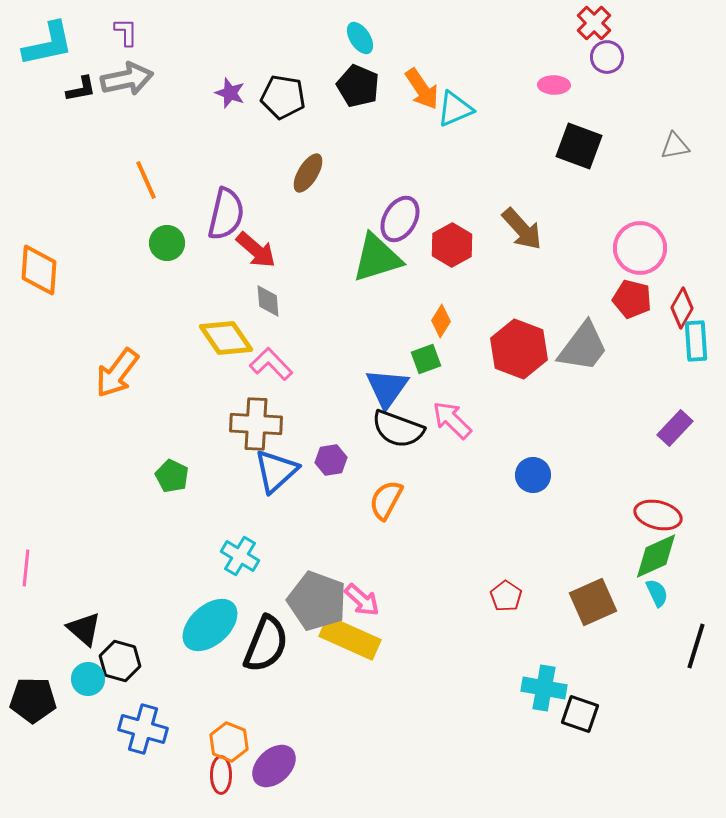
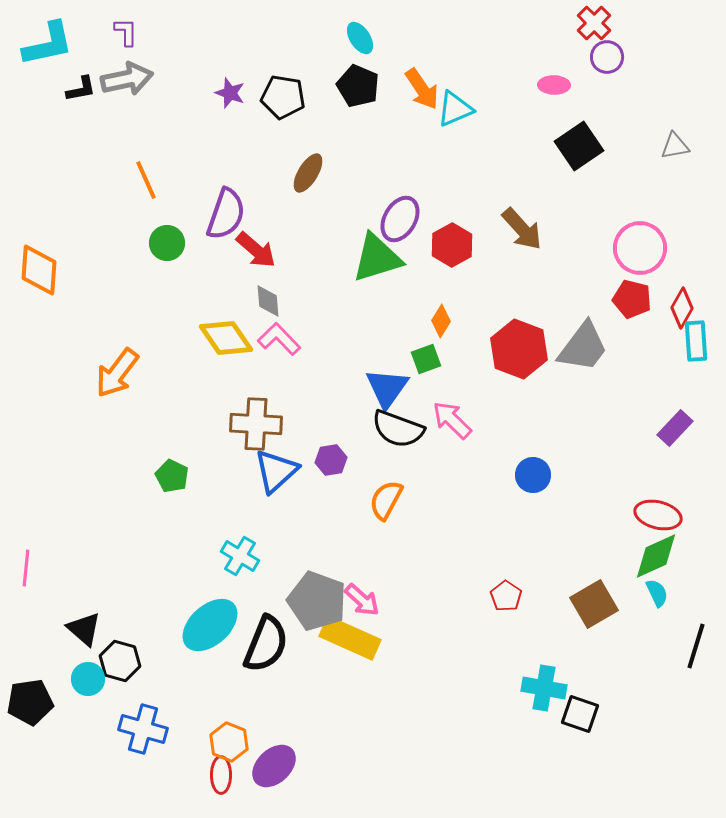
black square at (579, 146): rotated 36 degrees clockwise
purple semicircle at (226, 214): rotated 6 degrees clockwise
pink L-shape at (271, 364): moved 8 px right, 25 px up
brown square at (593, 602): moved 1 px right, 2 px down; rotated 6 degrees counterclockwise
black pentagon at (33, 700): moved 3 px left, 2 px down; rotated 9 degrees counterclockwise
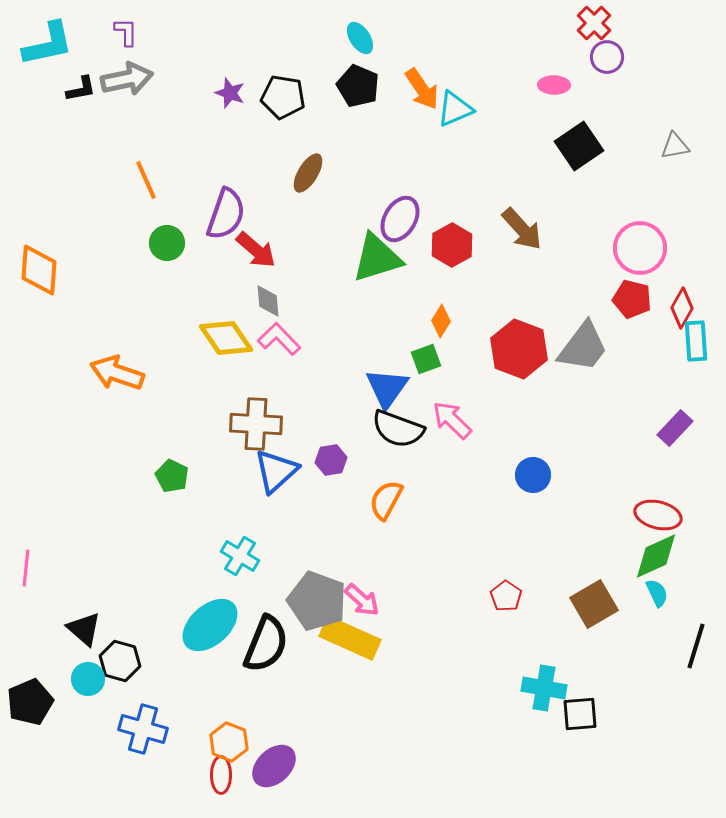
orange arrow at (117, 373): rotated 72 degrees clockwise
black pentagon at (30, 702): rotated 15 degrees counterclockwise
black square at (580, 714): rotated 24 degrees counterclockwise
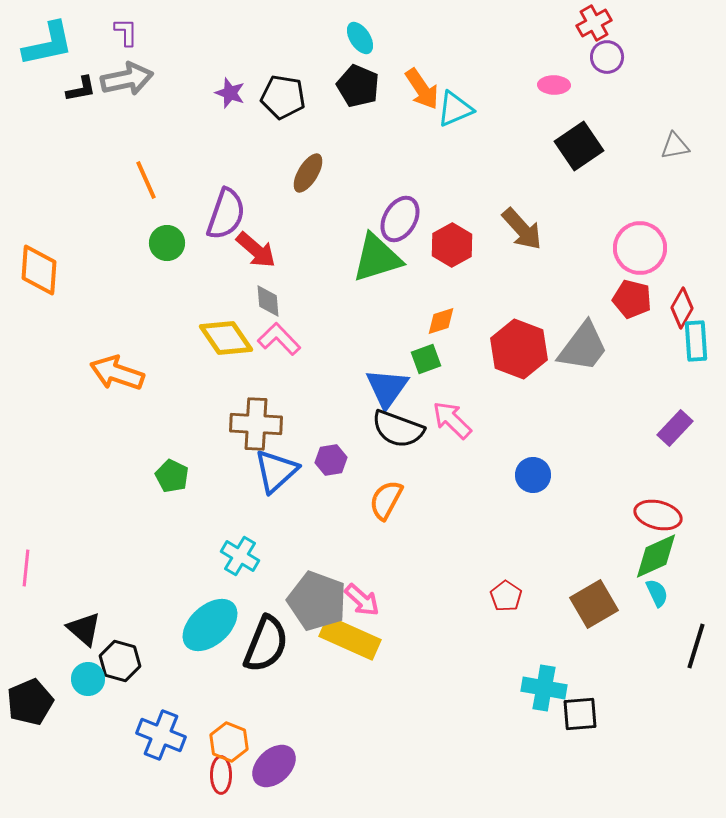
red cross at (594, 23): rotated 16 degrees clockwise
orange diamond at (441, 321): rotated 40 degrees clockwise
blue cross at (143, 729): moved 18 px right, 6 px down; rotated 6 degrees clockwise
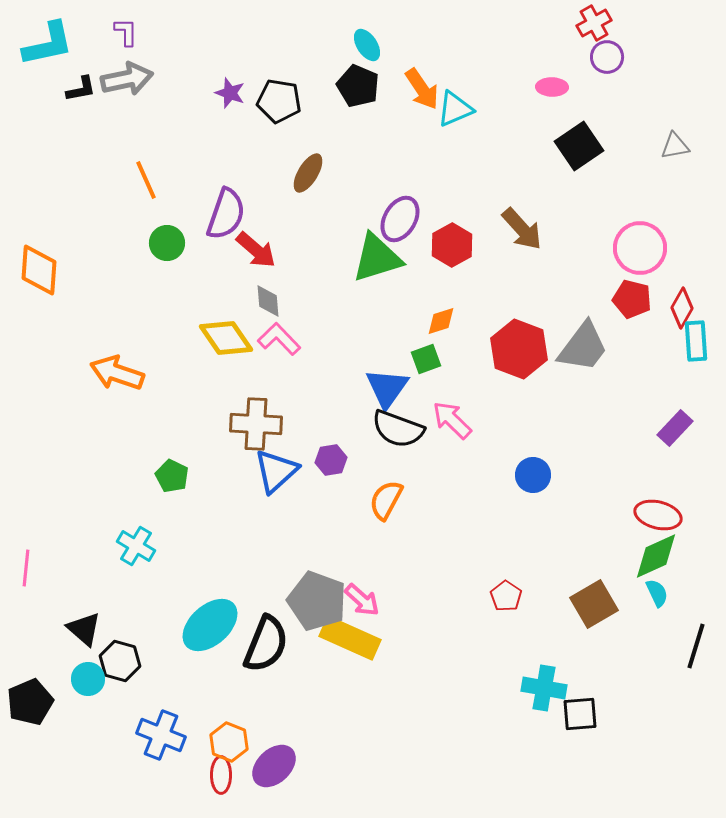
cyan ellipse at (360, 38): moved 7 px right, 7 px down
pink ellipse at (554, 85): moved 2 px left, 2 px down
black pentagon at (283, 97): moved 4 px left, 4 px down
cyan cross at (240, 556): moved 104 px left, 10 px up
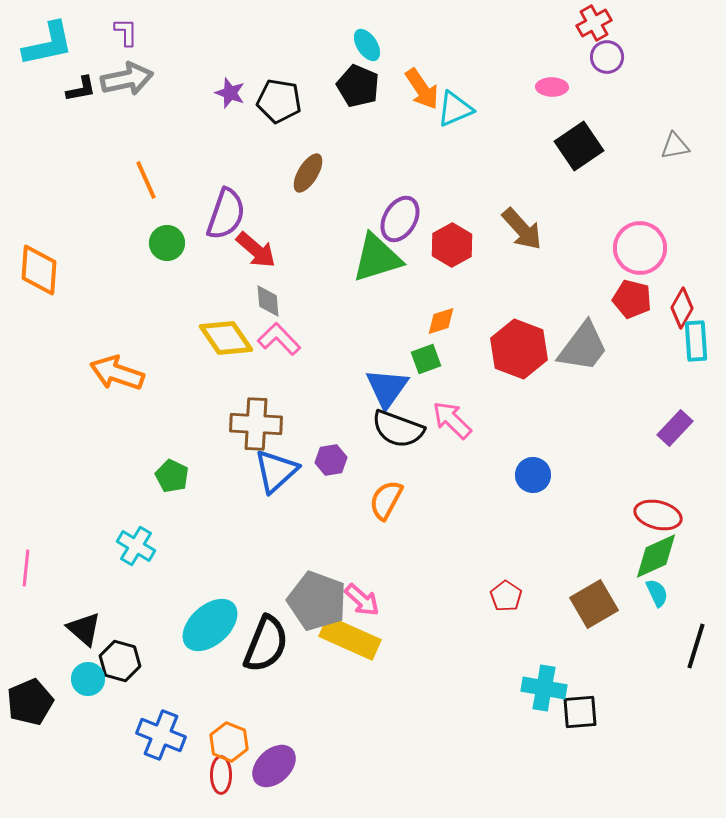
black square at (580, 714): moved 2 px up
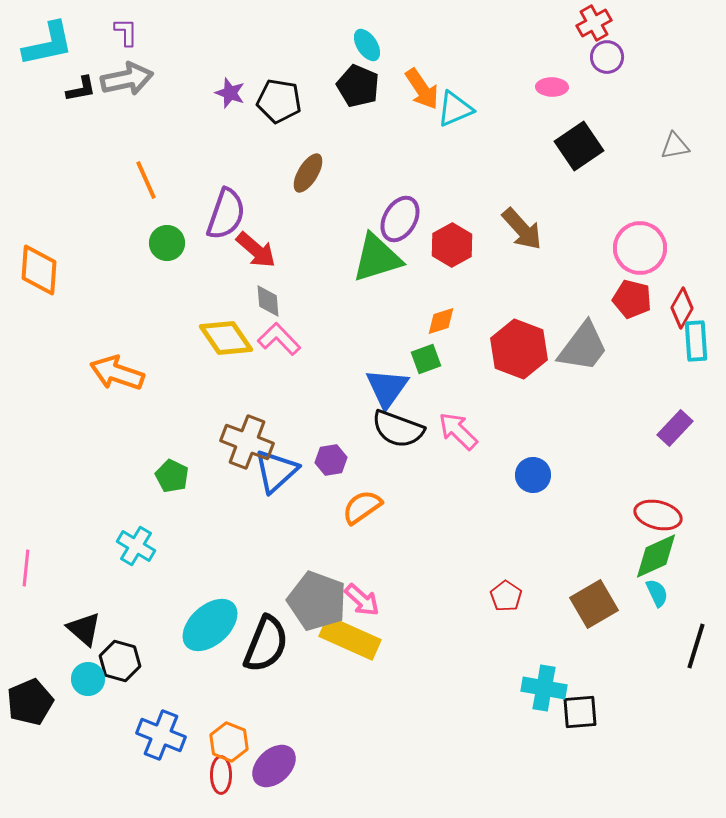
pink arrow at (452, 420): moved 6 px right, 11 px down
brown cross at (256, 424): moved 9 px left, 18 px down; rotated 18 degrees clockwise
orange semicircle at (386, 500): moved 24 px left, 7 px down; rotated 27 degrees clockwise
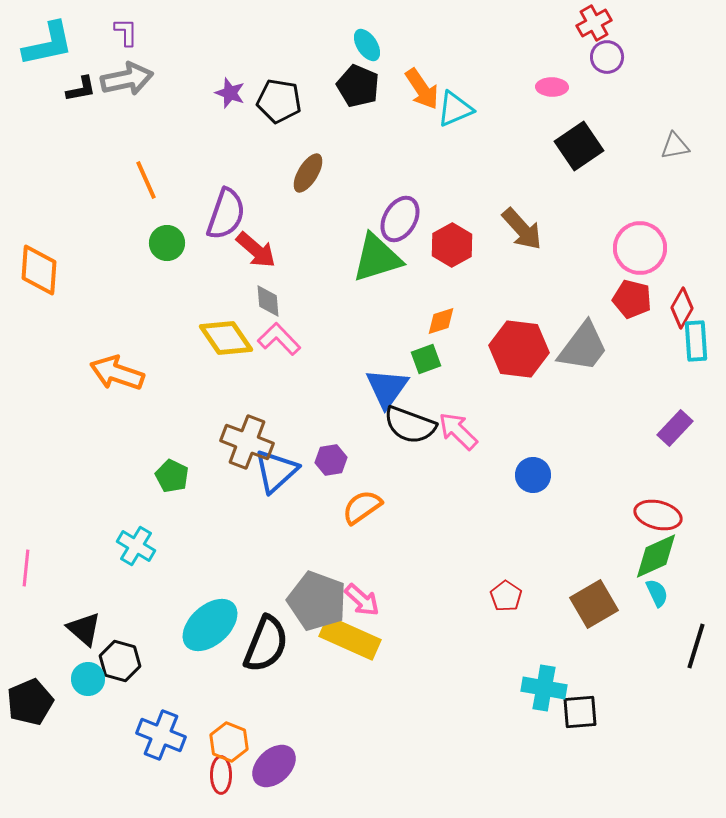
red hexagon at (519, 349): rotated 14 degrees counterclockwise
black semicircle at (398, 429): moved 12 px right, 4 px up
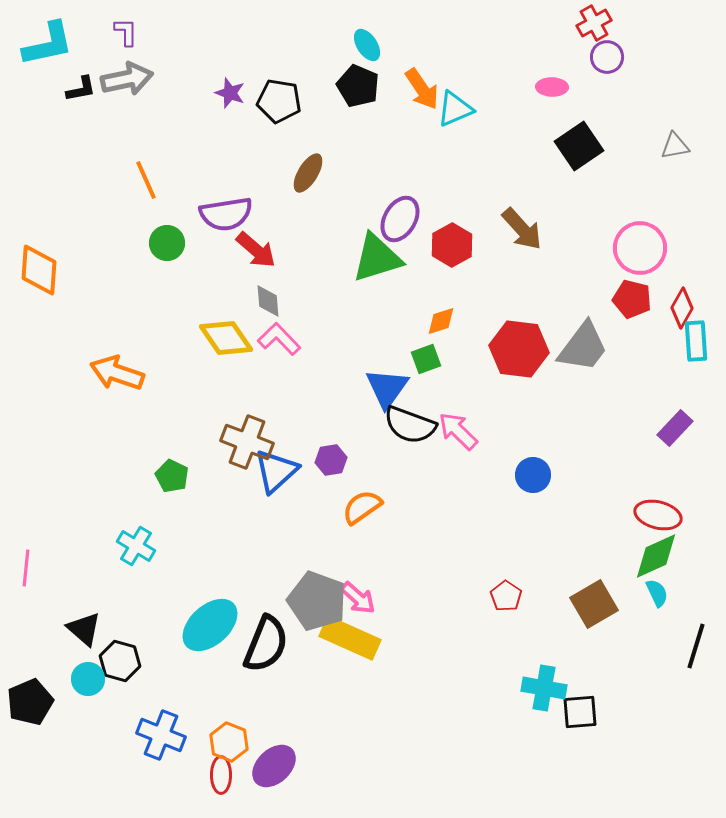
purple semicircle at (226, 214): rotated 62 degrees clockwise
pink arrow at (362, 600): moved 4 px left, 2 px up
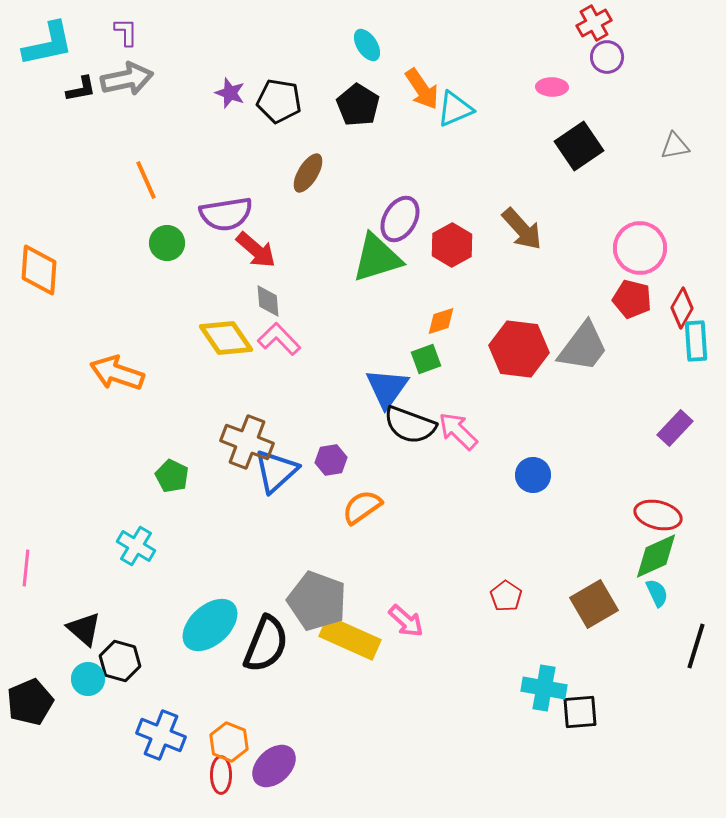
black pentagon at (358, 86): moved 19 px down; rotated 9 degrees clockwise
pink arrow at (358, 598): moved 48 px right, 23 px down
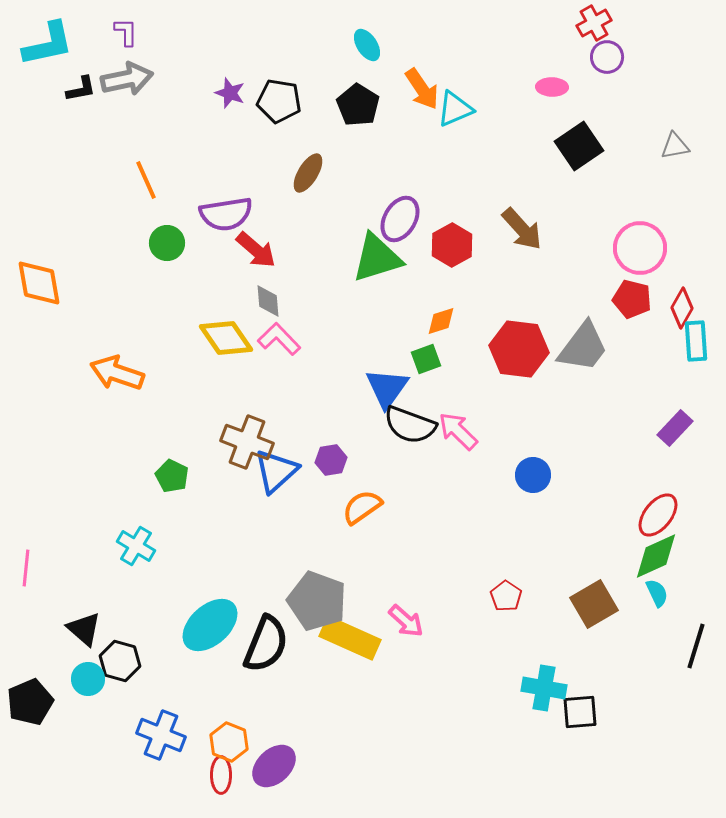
orange diamond at (39, 270): moved 13 px down; rotated 14 degrees counterclockwise
red ellipse at (658, 515): rotated 66 degrees counterclockwise
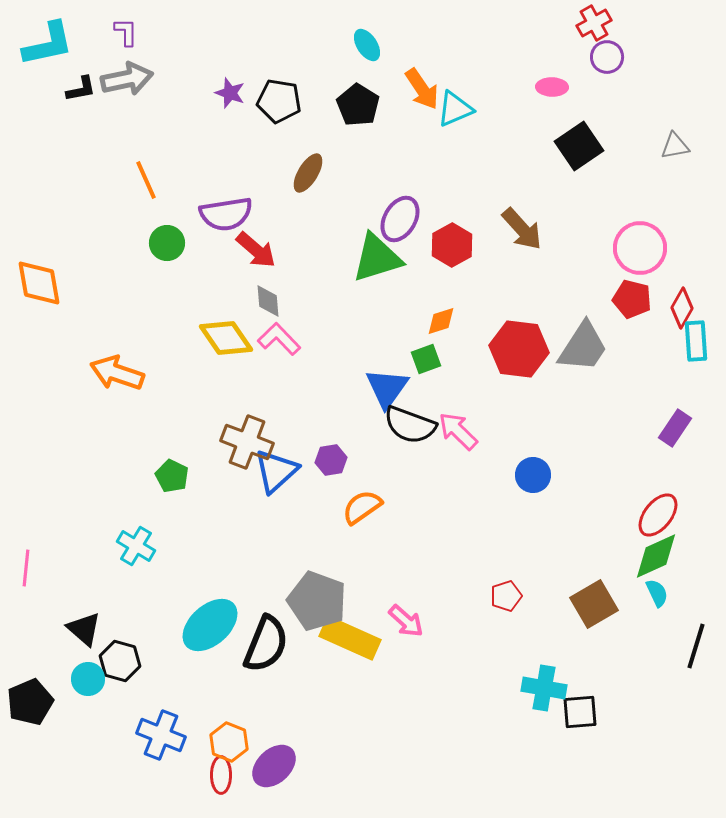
gray trapezoid at (583, 347): rotated 4 degrees counterclockwise
purple rectangle at (675, 428): rotated 9 degrees counterclockwise
red pentagon at (506, 596): rotated 20 degrees clockwise
